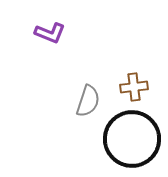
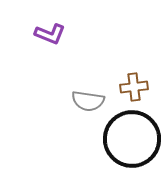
purple L-shape: moved 1 px down
gray semicircle: rotated 80 degrees clockwise
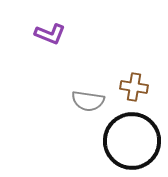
brown cross: rotated 16 degrees clockwise
black circle: moved 2 px down
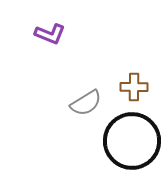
brown cross: rotated 8 degrees counterclockwise
gray semicircle: moved 2 px left, 2 px down; rotated 40 degrees counterclockwise
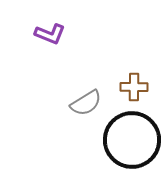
black circle: moved 1 px up
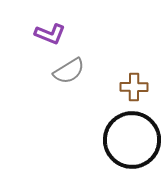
gray semicircle: moved 17 px left, 32 px up
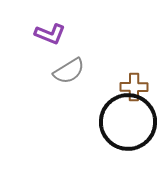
black circle: moved 4 px left, 18 px up
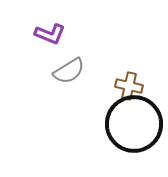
brown cross: moved 5 px left, 1 px up; rotated 12 degrees clockwise
black circle: moved 6 px right, 2 px down
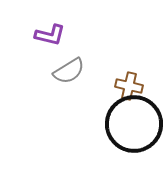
purple L-shape: moved 1 px down; rotated 8 degrees counterclockwise
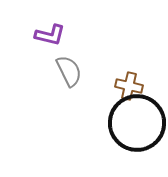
gray semicircle: rotated 84 degrees counterclockwise
black circle: moved 3 px right, 1 px up
